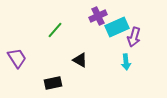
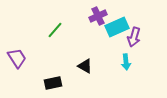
black triangle: moved 5 px right, 6 px down
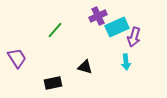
black triangle: moved 1 px down; rotated 14 degrees counterclockwise
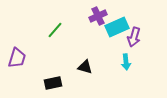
purple trapezoid: rotated 50 degrees clockwise
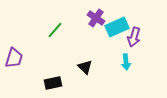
purple cross: moved 2 px left, 2 px down; rotated 30 degrees counterclockwise
purple trapezoid: moved 3 px left
black triangle: rotated 28 degrees clockwise
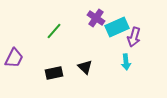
green line: moved 1 px left, 1 px down
purple trapezoid: rotated 10 degrees clockwise
black rectangle: moved 1 px right, 10 px up
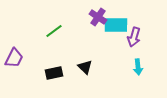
purple cross: moved 2 px right, 1 px up
cyan rectangle: moved 1 px left, 2 px up; rotated 25 degrees clockwise
green line: rotated 12 degrees clockwise
cyan arrow: moved 12 px right, 5 px down
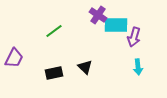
purple cross: moved 2 px up
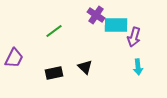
purple cross: moved 2 px left
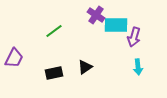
black triangle: rotated 42 degrees clockwise
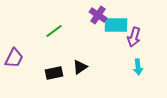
purple cross: moved 2 px right
black triangle: moved 5 px left
